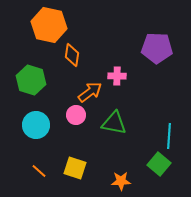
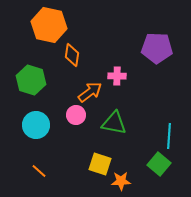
yellow square: moved 25 px right, 4 px up
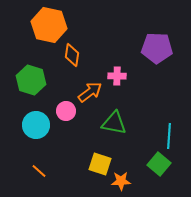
pink circle: moved 10 px left, 4 px up
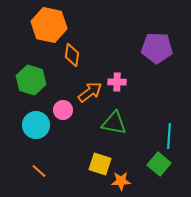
pink cross: moved 6 px down
pink circle: moved 3 px left, 1 px up
